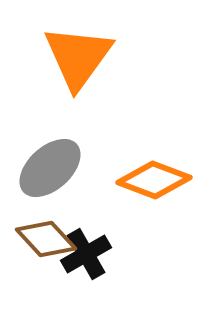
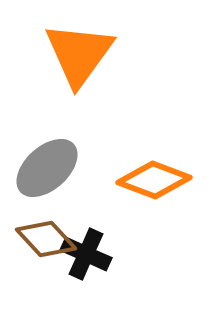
orange triangle: moved 1 px right, 3 px up
gray ellipse: moved 3 px left
black cross: rotated 36 degrees counterclockwise
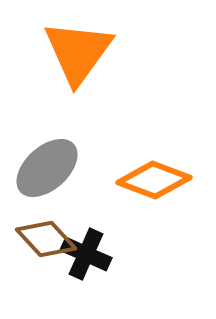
orange triangle: moved 1 px left, 2 px up
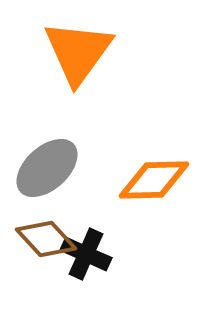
orange diamond: rotated 22 degrees counterclockwise
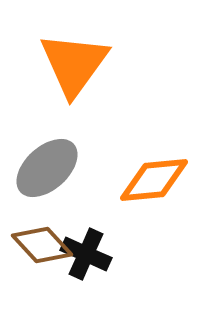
orange triangle: moved 4 px left, 12 px down
orange diamond: rotated 4 degrees counterclockwise
brown diamond: moved 4 px left, 6 px down
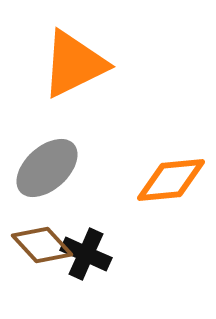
orange triangle: rotated 28 degrees clockwise
orange diamond: moved 17 px right
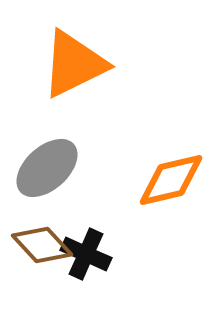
orange diamond: rotated 8 degrees counterclockwise
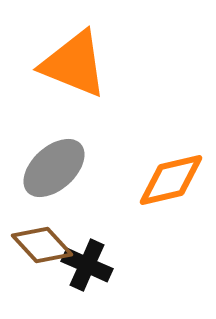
orange triangle: rotated 48 degrees clockwise
gray ellipse: moved 7 px right
black cross: moved 1 px right, 11 px down
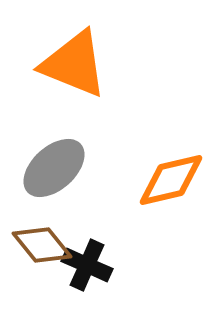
brown diamond: rotated 4 degrees clockwise
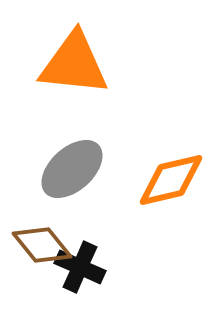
orange triangle: rotated 16 degrees counterclockwise
gray ellipse: moved 18 px right, 1 px down
black cross: moved 7 px left, 2 px down
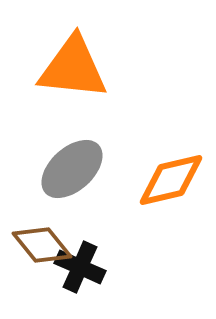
orange triangle: moved 1 px left, 4 px down
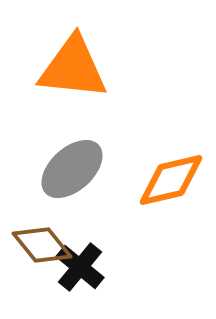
black cross: rotated 15 degrees clockwise
